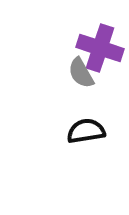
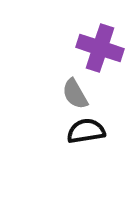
gray semicircle: moved 6 px left, 21 px down
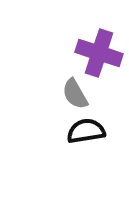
purple cross: moved 1 px left, 5 px down
